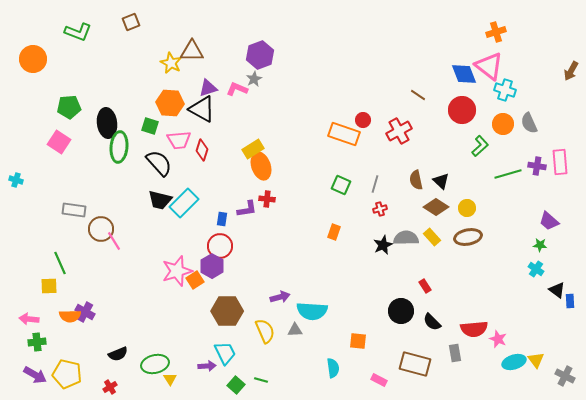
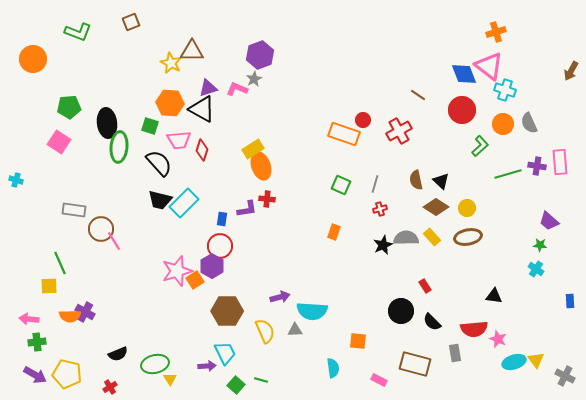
black triangle at (557, 290): moved 63 px left, 6 px down; rotated 30 degrees counterclockwise
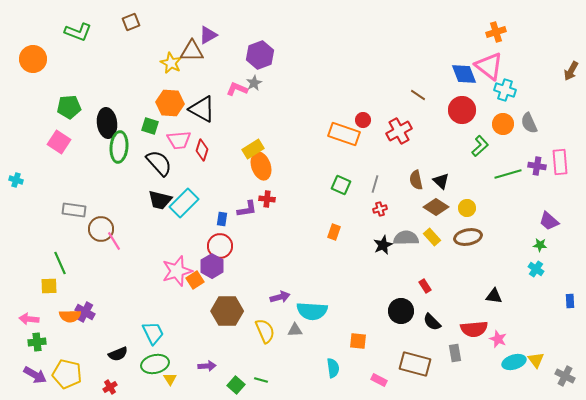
gray star at (254, 79): moved 4 px down
purple triangle at (208, 88): moved 53 px up; rotated 12 degrees counterclockwise
cyan trapezoid at (225, 353): moved 72 px left, 20 px up
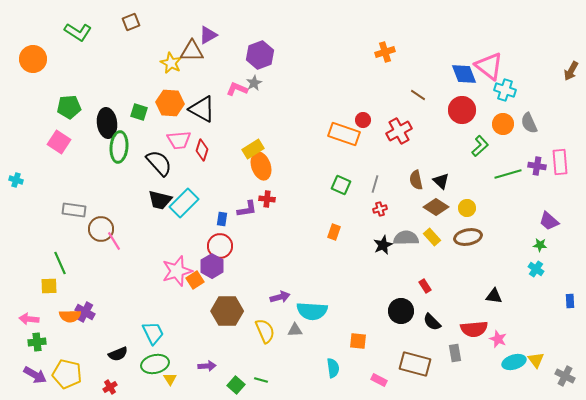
green L-shape at (78, 32): rotated 12 degrees clockwise
orange cross at (496, 32): moved 111 px left, 20 px down
green square at (150, 126): moved 11 px left, 14 px up
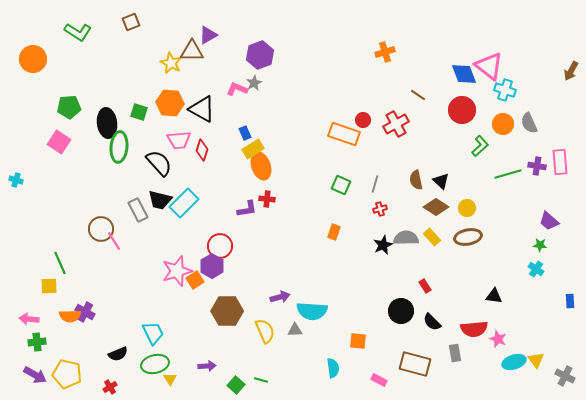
red cross at (399, 131): moved 3 px left, 7 px up
gray rectangle at (74, 210): moved 64 px right; rotated 55 degrees clockwise
blue rectangle at (222, 219): moved 23 px right, 86 px up; rotated 32 degrees counterclockwise
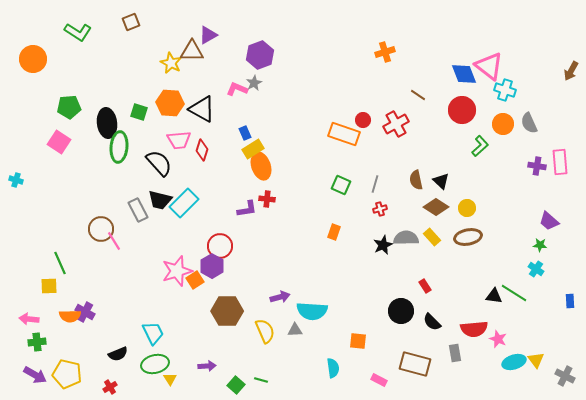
green line at (508, 174): moved 6 px right, 119 px down; rotated 48 degrees clockwise
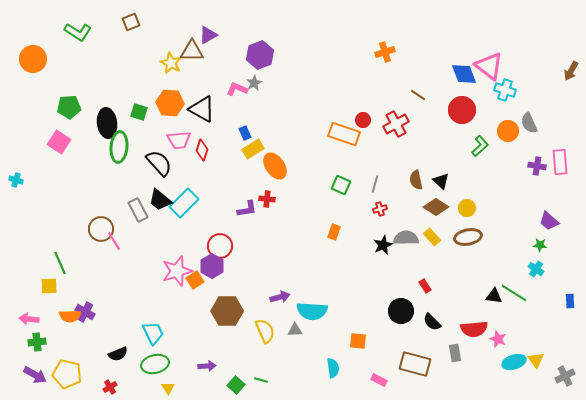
orange circle at (503, 124): moved 5 px right, 7 px down
orange ellipse at (261, 166): moved 14 px right; rotated 16 degrees counterclockwise
black trapezoid at (160, 200): rotated 25 degrees clockwise
gray cross at (565, 376): rotated 36 degrees clockwise
yellow triangle at (170, 379): moved 2 px left, 9 px down
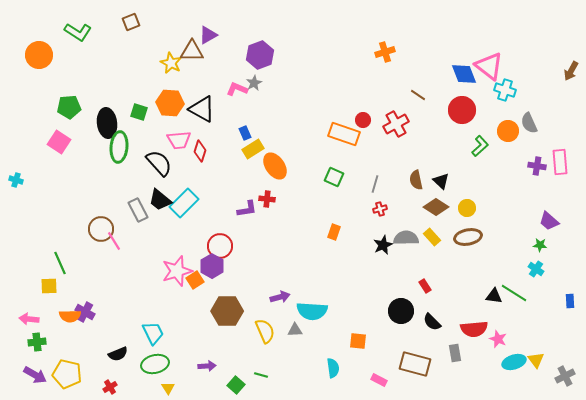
orange circle at (33, 59): moved 6 px right, 4 px up
red diamond at (202, 150): moved 2 px left, 1 px down
green square at (341, 185): moved 7 px left, 8 px up
green line at (261, 380): moved 5 px up
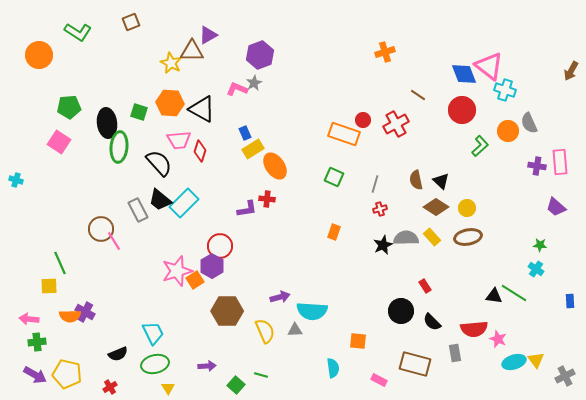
purple trapezoid at (549, 221): moved 7 px right, 14 px up
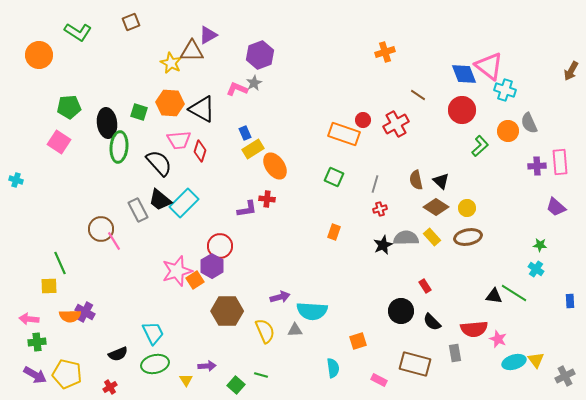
purple cross at (537, 166): rotated 12 degrees counterclockwise
orange square at (358, 341): rotated 24 degrees counterclockwise
yellow triangle at (168, 388): moved 18 px right, 8 px up
